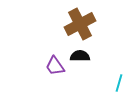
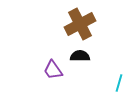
purple trapezoid: moved 2 px left, 4 px down
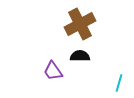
purple trapezoid: moved 1 px down
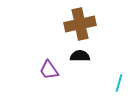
brown cross: rotated 16 degrees clockwise
purple trapezoid: moved 4 px left, 1 px up
